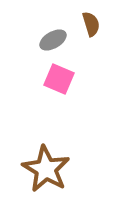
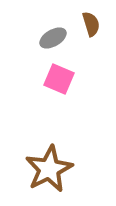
gray ellipse: moved 2 px up
brown star: moved 3 px right; rotated 15 degrees clockwise
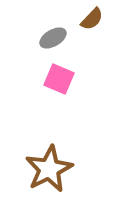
brown semicircle: moved 1 px right, 5 px up; rotated 60 degrees clockwise
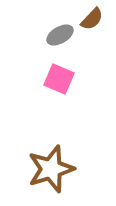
gray ellipse: moved 7 px right, 3 px up
brown star: moved 2 px right; rotated 9 degrees clockwise
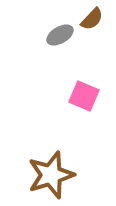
pink square: moved 25 px right, 17 px down
brown star: moved 6 px down
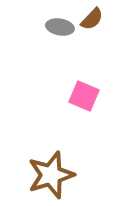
gray ellipse: moved 8 px up; rotated 40 degrees clockwise
